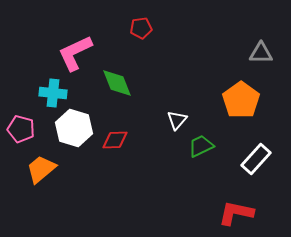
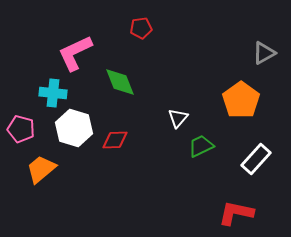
gray triangle: moved 3 px right; rotated 30 degrees counterclockwise
green diamond: moved 3 px right, 1 px up
white triangle: moved 1 px right, 2 px up
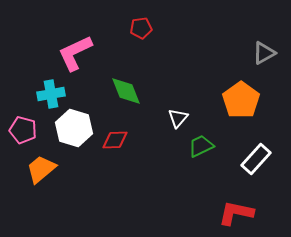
green diamond: moved 6 px right, 9 px down
cyan cross: moved 2 px left, 1 px down; rotated 16 degrees counterclockwise
pink pentagon: moved 2 px right, 1 px down
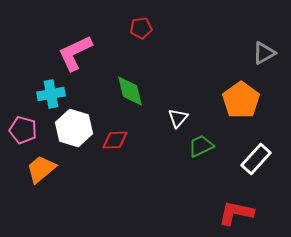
green diamond: moved 4 px right; rotated 8 degrees clockwise
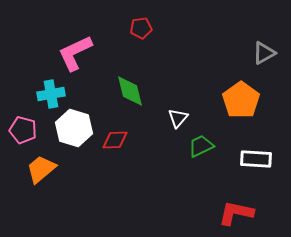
white rectangle: rotated 52 degrees clockwise
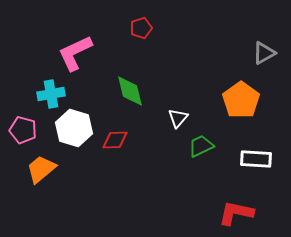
red pentagon: rotated 10 degrees counterclockwise
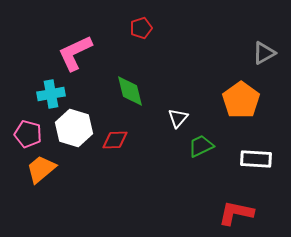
pink pentagon: moved 5 px right, 4 px down
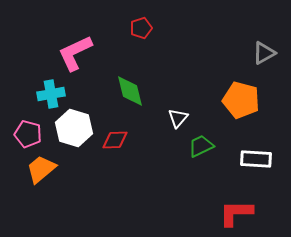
orange pentagon: rotated 21 degrees counterclockwise
red L-shape: rotated 12 degrees counterclockwise
